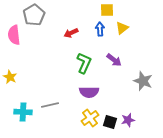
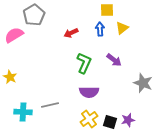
pink semicircle: rotated 66 degrees clockwise
gray star: moved 2 px down
yellow cross: moved 1 px left, 1 px down
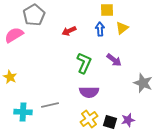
red arrow: moved 2 px left, 2 px up
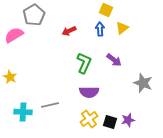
yellow square: moved 1 px left; rotated 24 degrees clockwise
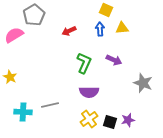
yellow triangle: rotated 32 degrees clockwise
purple arrow: rotated 14 degrees counterclockwise
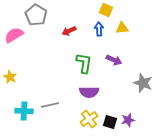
gray pentagon: moved 2 px right; rotated 10 degrees counterclockwise
blue arrow: moved 1 px left
green L-shape: rotated 15 degrees counterclockwise
cyan cross: moved 1 px right, 1 px up
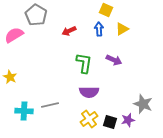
yellow triangle: moved 1 px down; rotated 24 degrees counterclockwise
gray star: moved 21 px down
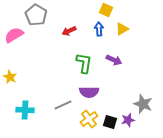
gray line: moved 13 px right; rotated 12 degrees counterclockwise
cyan cross: moved 1 px right, 1 px up
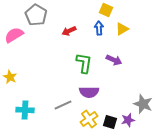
blue arrow: moved 1 px up
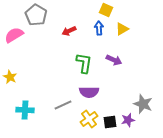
black square: rotated 24 degrees counterclockwise
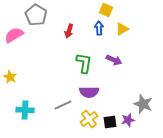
red arrow: rotated 48 degrees counterclockwise
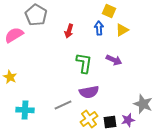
yellow square: moved 3 px right, 1 px down
yellow triangle: moved 1 px down
purple semicircle: rotated 12 degrees counterclockwise
